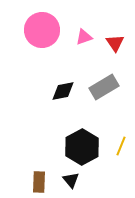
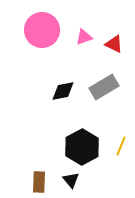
red triangle: moved 1 px left, 1 px down; rotated 30 degrees counterclockwise
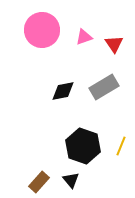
red triangle: rotated 30 degrees clockwise
black hexagon: moved 1 px right, 1 px up; rotated 12 degrees counterclockwise
brown rectangle: rotated 40 degrees clockwise
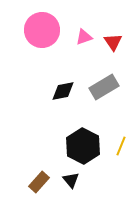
red triangle: moved 1 px left, 2 px up
black hexagon: rotated 8 degrees clockwise
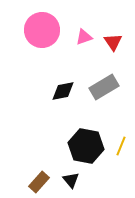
black hexagon: moved 3 px right; rotated 16 degrees counterclockwise
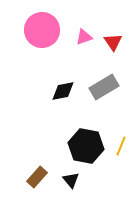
brown rectangle: moved 2 px left, 5 px up
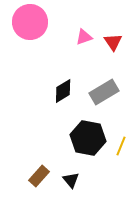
pink circle: moved 12 px left, 8 px up
gray rectangle: moved 5 px down
black diamond: rotated 20 degrees counterclockwise
black hexagon: moved 2 px right, 8 px up
brown rectangle: moved 2 px right, 1 px up
